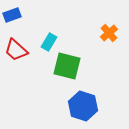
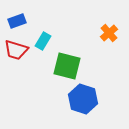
blue rectangle: moved 5 px right, 6 px down
cyan rectangle: moved 6 px left, 1 px up
red trapezoid: rotated 25 degrees counterclockwise
blue hexagon: moved 7 px up
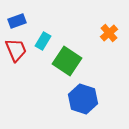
red trapezoid: rotated 130 degrees counterclockwise
green square: moved 5 px up; rotated 20 degrees clockwise
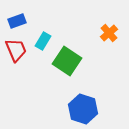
blue hexagon: moved 10 px down
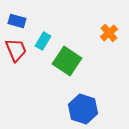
blue rectangle: rotated 36 degrees clockwise
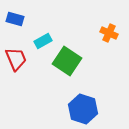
blue rectangle: moved 2 px left, 2 px up
orange cross: rotated 24 degrees counterclockwise
cyan rectangle: rotated 30 degrees clockwise
red trapezoid: moved 9 px down
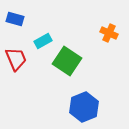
blue hexagon: moved 1 px right, 2 px up; rotated 20 degrees clockwise
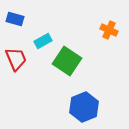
orange cross: moved 3 px up
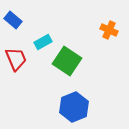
blue rectangle: moved 2 px left, 1 px down; rotated 24 degrees clockwise
cyan rectangle: moved 1 px down
blue hexagon: moved 10 px left
